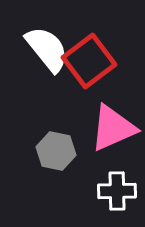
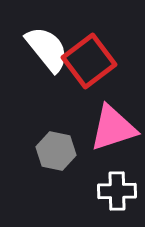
pink triangle: rotated 6 degrees clockwise
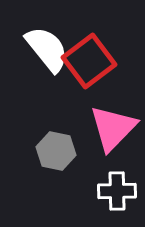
pink triangle: rotated 28 degrees counterclockwise
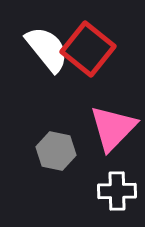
red square: moved 1 px left, 12 px up; rotated 14 degrees counterclockwise
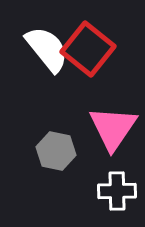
pink triangle: rotated 10 degrees counterclockwise
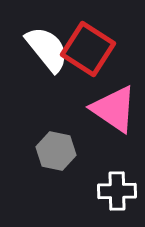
red square: rotated 6 degrees counterclockwise
pink triangle: moved 1 px right, 19 px up; rotated 30 degrees counterclockwise
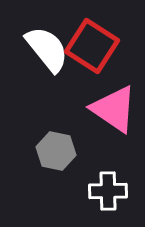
red square: moved 4 px right, 3 px up
white cross: moved 9 px left
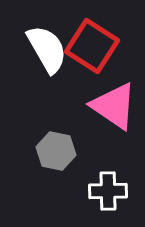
white semicircle: rotated 9 degrees clockwise
pink triangle: moved 3 px up
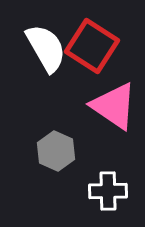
white semicircle: moved 1 px left, 1 px up
gray hexagon: rotated 12 degrees clockwise
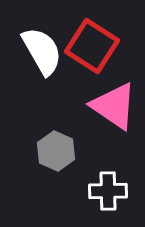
white semicircle: moved 4 px left, 3 px down
